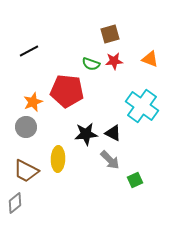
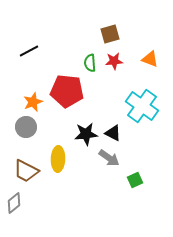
green semicircle: moved 1 px left, 1 px up; rotated 66 degrees clockwise
gray arrow: moved 1 px left, 2 px up; rotated 10 degrees counterclockwise
gray diamond: moved 1 px left
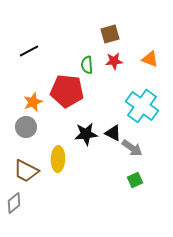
green semicircle: moved 3 px left, 2 px down
gray arrow: moved 23 px right, 10 px up
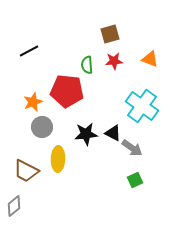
gray circle: moved 16 px right
gray diamond: moved 3 px down
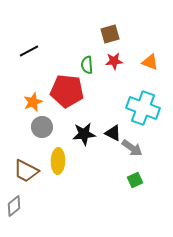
orange triangle: moved 3 px down
cyan cross: moved 1 px right, 2 px down; rotated 16 degrees counterclockwise
black star: moved 2 px left
yellow ellipse: moved 2 px down
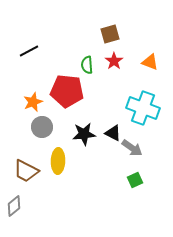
red star: rotated 30 degrees counterclockwise
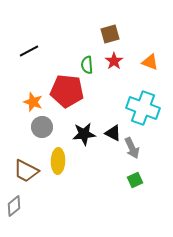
orange star: rotated 30 degrees counterclockwise
gray arrow: rotated 30 degrees clockwise
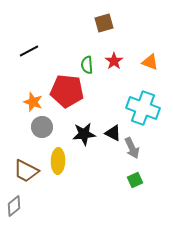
brown square: moved 6 px left, 11 px up
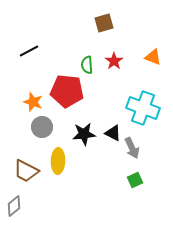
orange triangle: moved 3 px right, 5 px up
